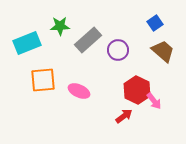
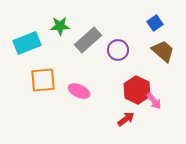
red arrow: moved 2 px right, 3 px down
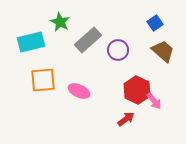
green star: moved 4 px up; rotated 30 degrees clockwise
cyan rectangle: moved 4 px right, 1 px up; rotated 8 degrees clockwise
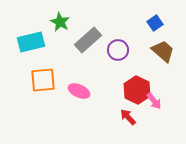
red arrow: moved 2 px right, 2 px up; rotated 96 degrees counterclockwise
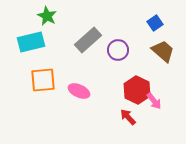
green star: moved 13 px left, 6 px up
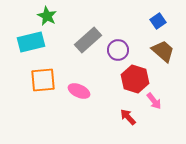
blue square: moved 3 px right, 2 px up
red hexagon: moved 2 px left, 11 px up; rotated 8 degrees counterclockwise
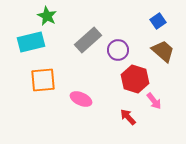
pink ellipse: moved 2 px right, 8 px down
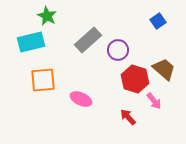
brown trapezoid: moved 1 px right, 18 px down
